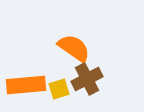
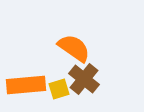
brown cross: moved 3 px left; rotated 24 degrees counterclockwise
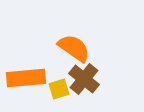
orange rectangle: moved 7 px up
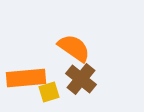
brown cross: moved 3 px left
yellow square: moved 10 px left, 3 px down
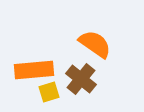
orange semicircle: moved 21 px right, 4 px up
orange rectangle: moved 8 px right, 8 px up
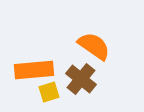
orange semicircle: moved 1 px left, 2 px down
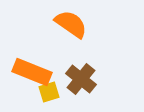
orange semicircle: moved 23 px left, 22 px up
orange rectangle: moved 2 px left, 2 px down; rotated 27 degrees clockwise
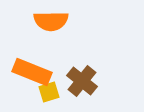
orange semicircle: moved 20 px left, 3 px up; rotated 144 degrees clockwise
brown cross: moved 1 px right, 2 px down
